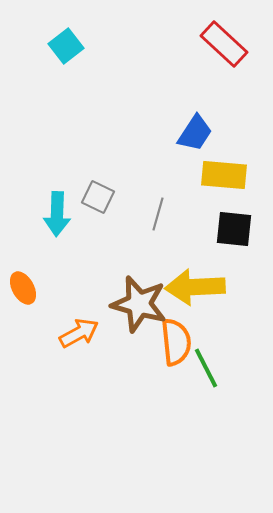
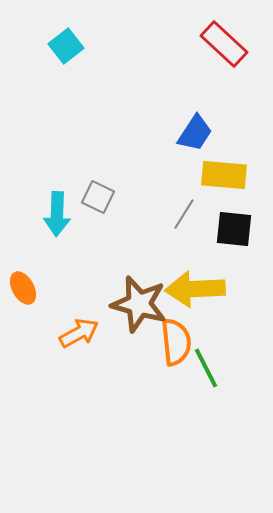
gray line: moved 26 px right; rotated 16 degrees clockwise
yellow arrow: moved 2 px down
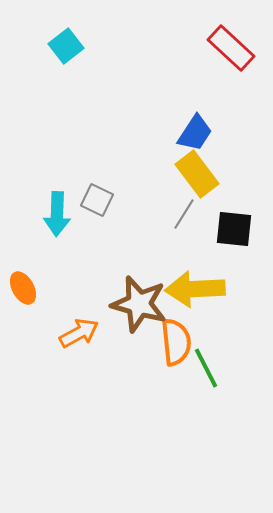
red rectangle: moved 7 px right, 4 px down
yellow rectangle: moved 27 px left, 1 px up; rotated 48 degrees clockwise
gray square: moved 1 px left, 3 px down
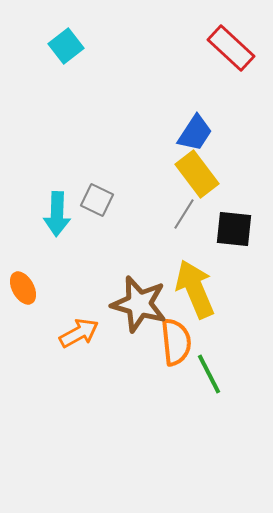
yellow arrow: rotated 70 degrees clockwise
green line: moved 3 px right, 6 px down
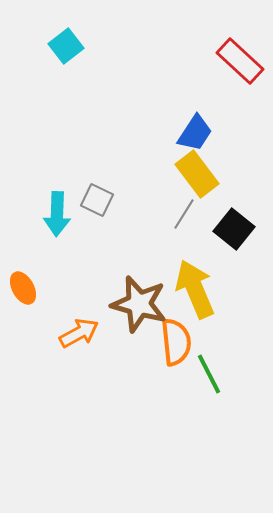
red rectangle: moved 9 px right, 13 px down
black square: rotated 33 degrees clockwise
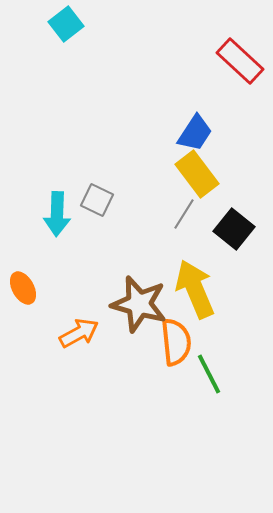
cyan square: moved 22 px up
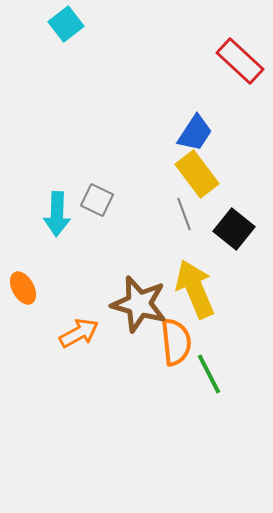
gray line: rotated 52 degrees counterclockwise
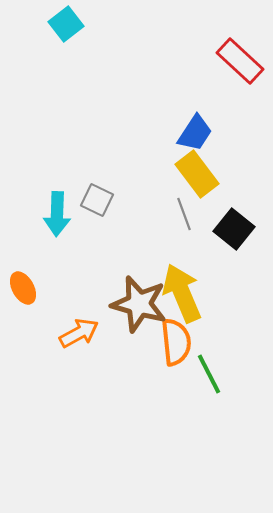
yellow arrow: moved 13 px left, 4 px down
